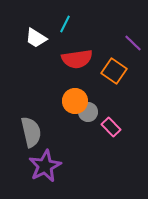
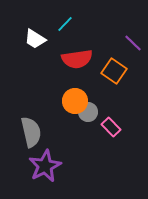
cyan line: rotated 18 degrees clockwise
white trapezoid: moved 1 px left, 1 px down
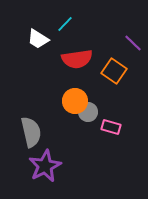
white trapezoid: moved 3 px right
pink rectangle: rotated 30 degrees counterclockwise
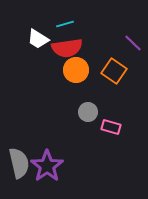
cyan line: rotated 30 degrees clockwise
red semicircle: moved 10 px left, 11 px up
orange circle: moved 1 px right, 31 px up
gray semicircle: moved 12 px left, 31 px down
purple star: moved 2 px right; rotated 8 degrees counterclockwise
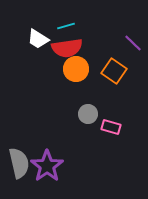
cyan line: moved 1 px right, 2 px down
orange circle: moved 1 px up
gray circle: moved 2 px down
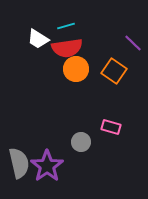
gray circle: moved 7 px left, 28 px down
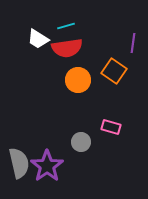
purple line: rotated 54 degrees clockwise
orange circle: moved 2 px right, 11 px down
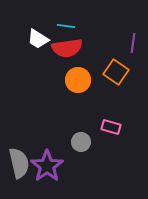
cyan line: rotated 24 degrees clockwise
orange square: moved 2 px right, 1 px down
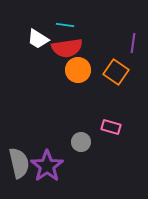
cyan line: moved 1 px left, 1 px up
orange circle: moved 10 px up
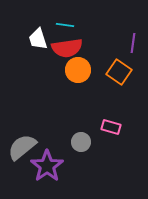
white trapezoid: rotated 40 degrees clockwise
orange square: moved 3 px right
gray semicircle: moved 3 px right, 16 px up; rotated 116 degrees counterclockwise
